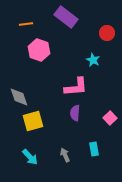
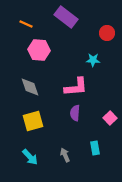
orange line: rotated 32 degrees clockwise
pink hexagon: rotated 15 degrees counterclockwise
cyan star: rotated 24 degrees counterclockwise
gray diamond: moved 11 px right, 10 px up
cyan rectangle: moved 1 px right, 1 px up
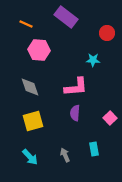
cyan rectangle: moved 1 px left, 1 px down
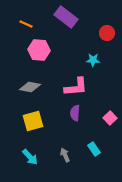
gray diamond: rotated 60 degrees counterclockwise
cyan rectangle: rotated 24 degrees counterclockwise
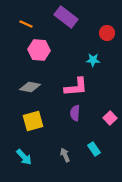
cyan arrow: moved 6 px left
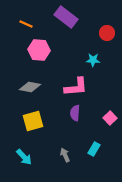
cyan rectangle: rotated 64 degrees clockwise
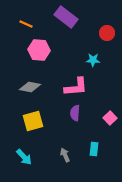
cyan rectangle: rotated 24 degrees counterclockwise
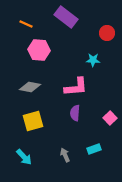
cyan rectangle: rotated 64 degrees clockwise
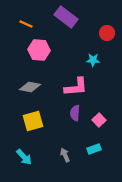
pink square: moved 11 px left, 2 px down
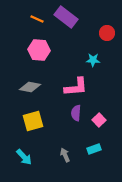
orange line: moved 11 px right, 5 px up
purple semicircle: moved 1 px right
